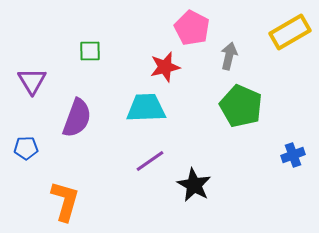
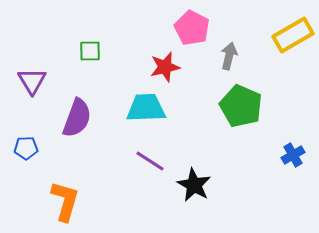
yellow rectangle: moved 3 px right, 3 px down
blue cross: rotated 10 degrees counterclockwise
purple line: rotated 68 degrees clockwise
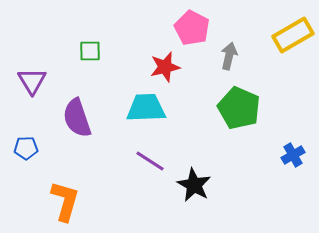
green pentagon: moved 2 px left, 2 px down
purple semicircle: rotated 141 degrees clockwise
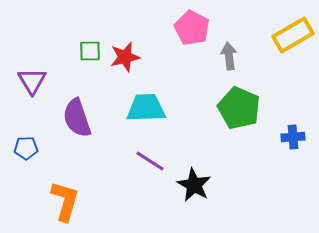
gray arrow: rotated 20 degrees counterclockwise
red star: moved 40 px left, 10 px up
blue cross: moved 18 px up; rotated 25 degrees clockwise
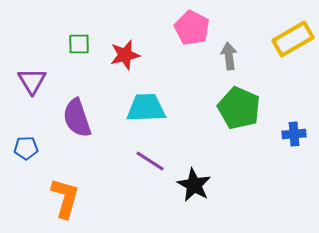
yellow rectangle: moved 4 px down
green square: moved 11 px left, 7 px up
red star: moved 2 px up
blue cross: moved 1 px right, 3 px up
orange L-shape: moved 3 px up
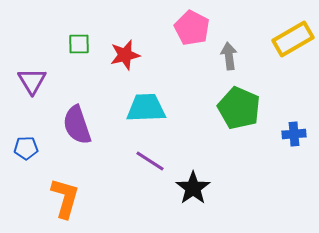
purple semicircle: moved 7 px down
black star: moved 1 px left, 3 px down; rotated 8 degrees clockwise
